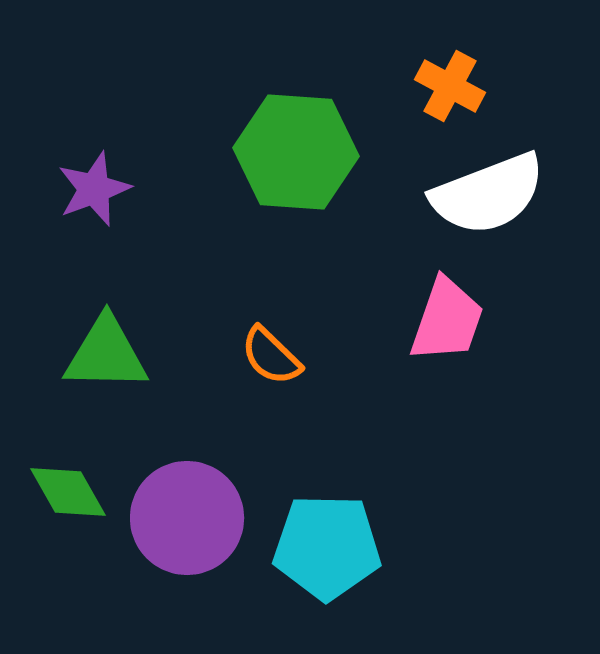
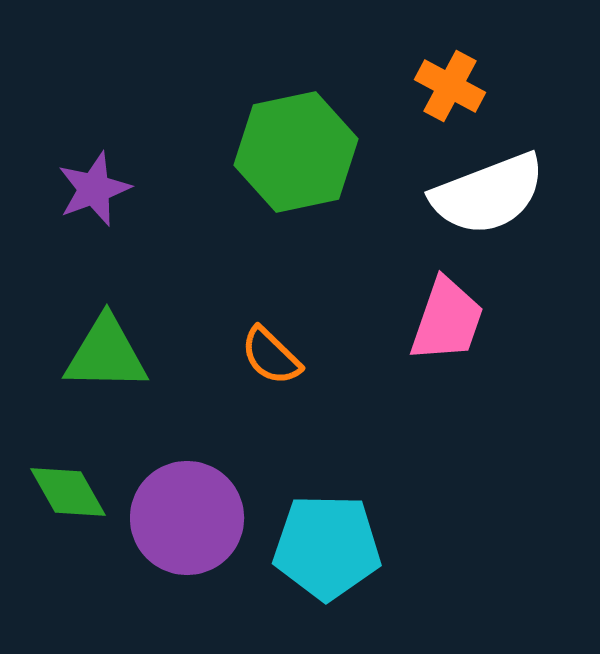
green hexagon: rotated 16 degrees counterclockwise
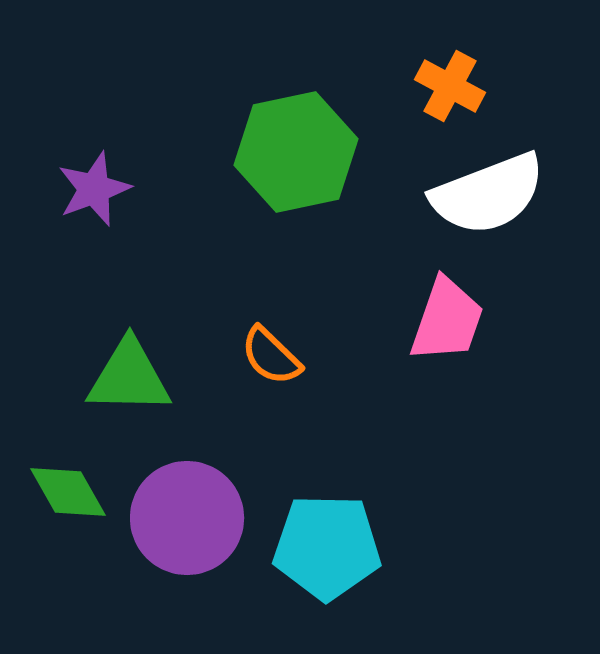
green triangle: moved 23 px right, 23 px down
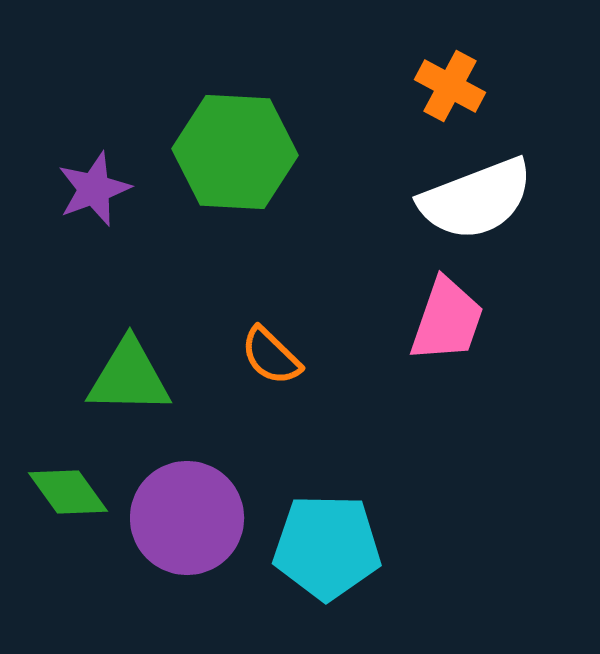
green hexagon: moved 61 px left; rotated 15 degrees clockwise
white semicircle: moved 12 px left, 5 px down
green diamond: rotated 6 degrees counterclockwise
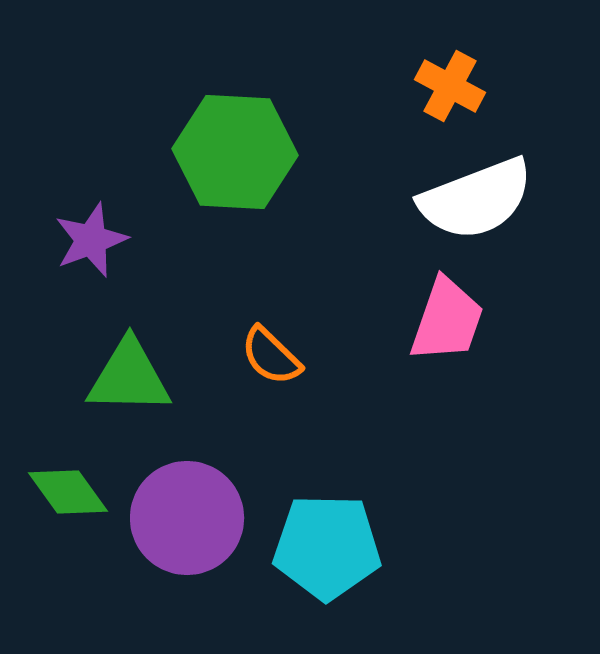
purple star: moved 3 px left, 51 px down
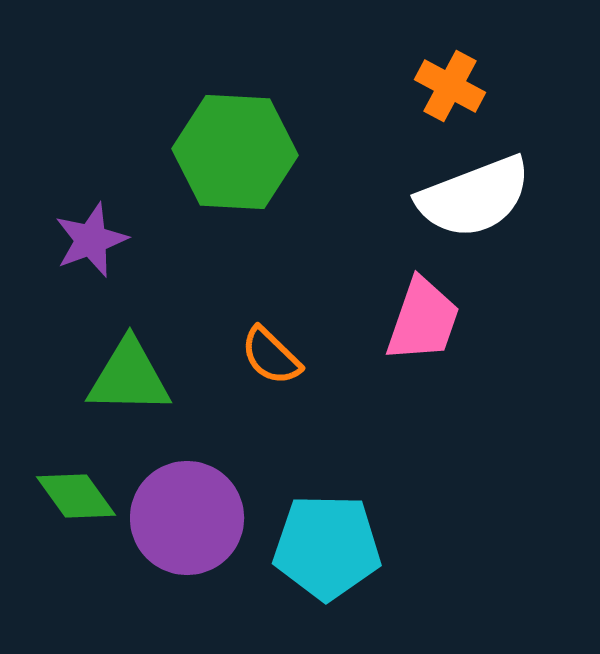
white semicircle: moved 2 px left, 2 px up
pink trapezoid: moved 24 px left
green diamond: moved 8 px right, 4 px down
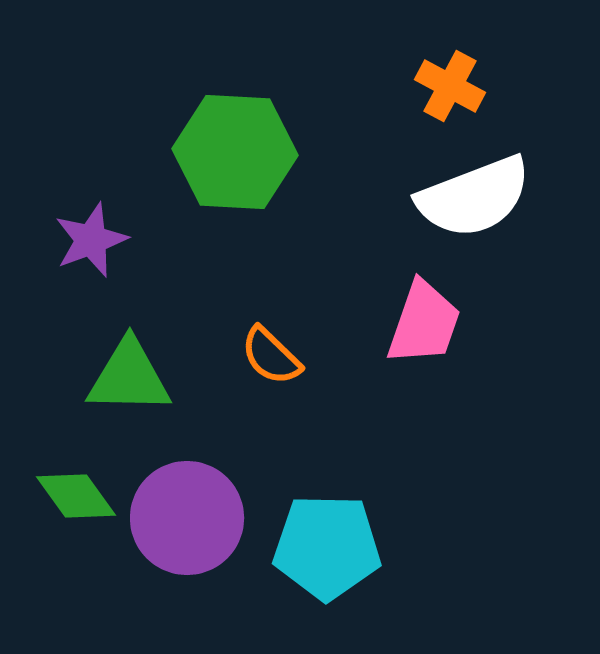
pink trapezoid: moved 1 px right, 3 px down
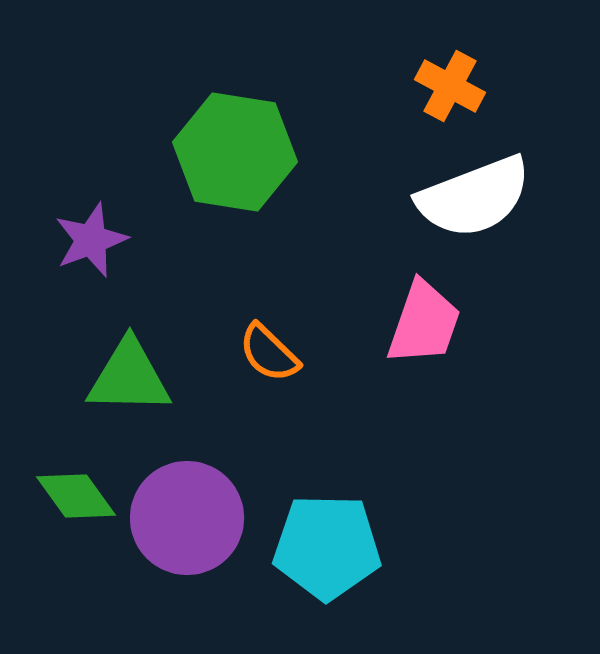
green hexagon: rotated 6 degrees clockwise
orange semicircle: moved 2 px left, 3 px up
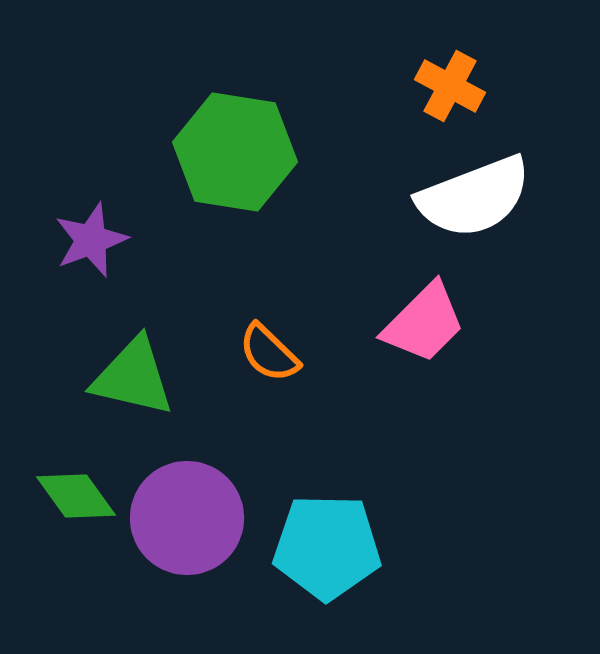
pink trapezoid: rotated 26 degrees clockwise
green triangle: moved 4 px right; rotated 12 degrees clockwise
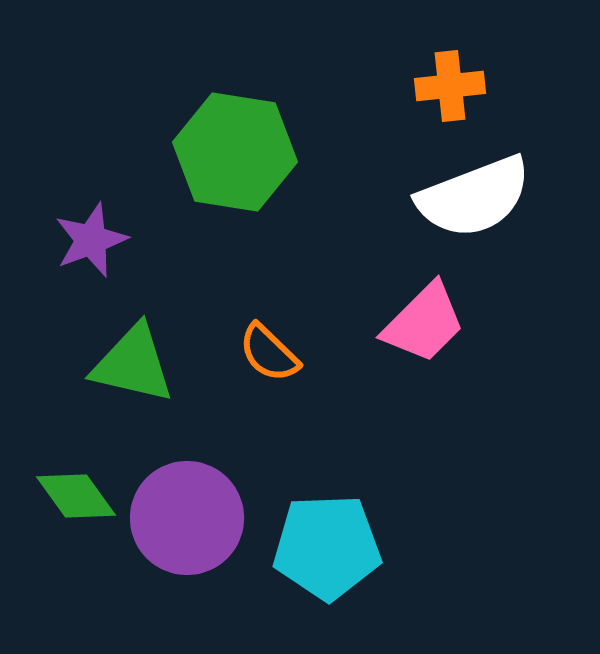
orange cross: rotated 34 degrees counterclockwise
green triangle: moved 13 px up
cyan pentagon: rotated 3 degrees counterclockwise
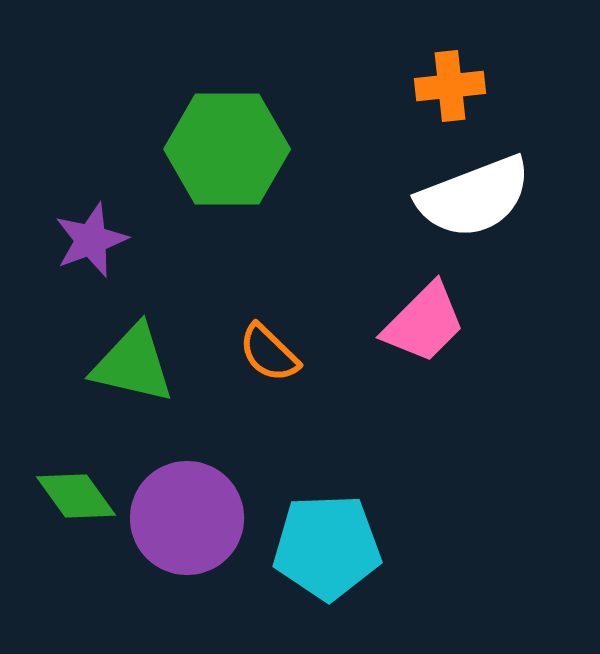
green hexagon: moved 8 px left, 3 px up; rotated 9 degrees counterclockwise
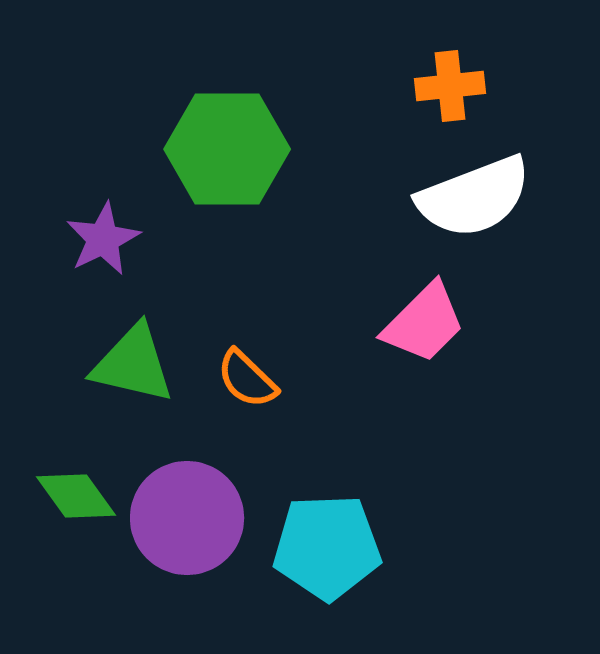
purple star: moved 12 px right, 1 px up; rotated 6 degrees counterclockwise
orange semicircle: moved 22 px left, 26 px down
